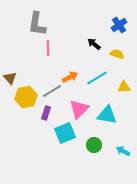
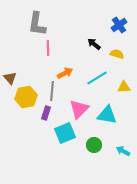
orange arrow: moved 5 px left, 4 px up
gray line: rotated 54 degrees counterclockwise
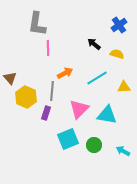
yellow hexagon: rotated 25 degrees counterclockwise
cyan square: moved 3 px right, 6 px down
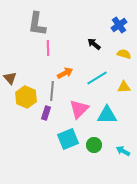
yellow semicircle: moved 7 px right
cyan triangle: rotated 10 degrees counterclockwise
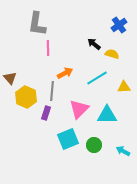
yellow semicircle: moved 12 px left
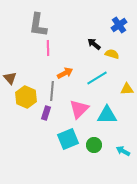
gray L-shape: moved 1 px right, 1 px down
yellow triangle: moved 3 px right, 2 px down
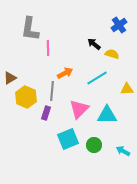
gray L-shape: moved 8 px left, 4 px down
brown triangle: rotated 40 degrees clockwise
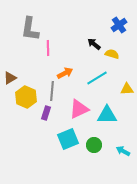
pink triangle: rotated 20 degrees clockwise
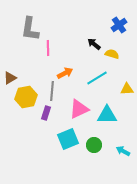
yellow hexagon: rotated 25 degrees clockwise
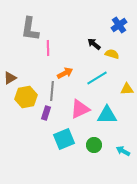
pink triangle: moved 1 px right
cyan square: moved 4 px left
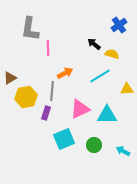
cyan line: moved 3 px right, 2 px up
